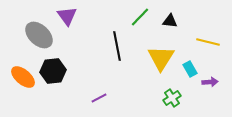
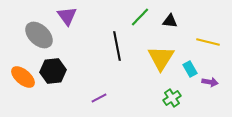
purple arrow: rotated 14 degrees clockwise
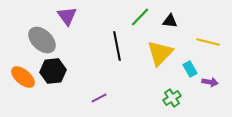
gray ellipse: moved 3 px right, 5 px down
yellow triangle: moved 1 px left, 5 px up; rotated 12 degrees clockwise
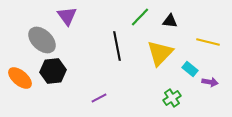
cyan rectangle: rotated 21 degrees counterclockwise
orange ellipse: moved 3 px left, 1 px down
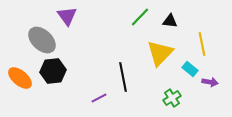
yellow line: moved 6 px left, 2 px down; rotated 65 degrees clockwise
black line: moved 6 px right, 31 px down
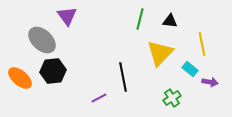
green line: moved 2 px down; rotated 30 degrees counterclockwise
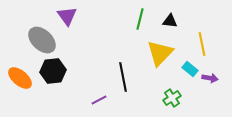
purple arrow: moved 4 px up
purple line: moved 2 px down
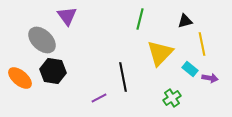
black triangle: moved 15 px right; rotated 21 degrees counterclockwise
black hexagon: rotated 15 degrees clockwise
purple line: moved 2 px up
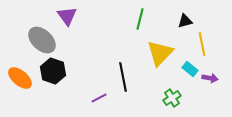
black hexagon: rotated 10 degrees clockwise
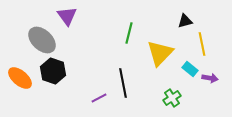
green line: moved 11 px left, 14 px down
black line: moved 6 px down
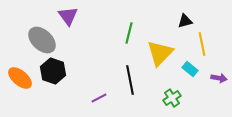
purple triangle: moved 1 px right
purple arrow: moved 9 px right
black line: moved 7 px right, 3 px up
